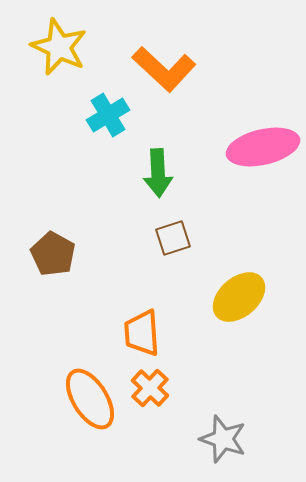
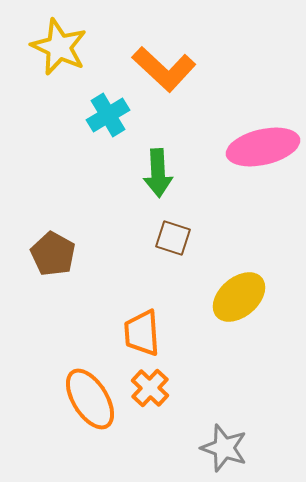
brown square: rotated 36 degrees clockwise
gray star: moved 1 px right, 9 px down
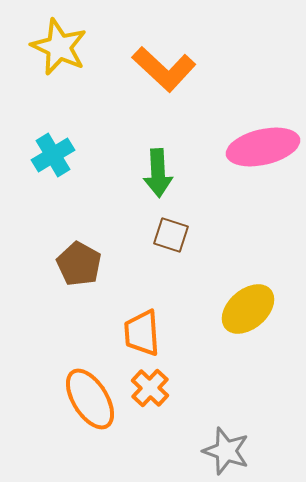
cyan cross: moved 55 px left, 40 px down
brown square: moved 2 px left, 3 px up
brown pentagon: moved 26 px right, 10 px down
yellow ellipse: moved 9 px right, 12 px down
gray star: moved 2 px right, 3 px down
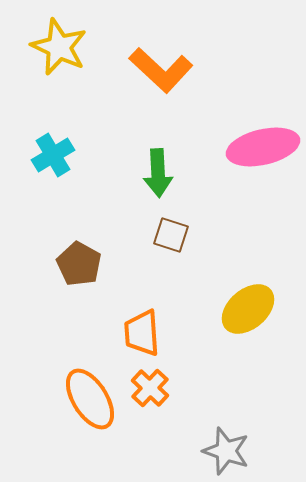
orange L-shape: moved 3 px left, 1 px down
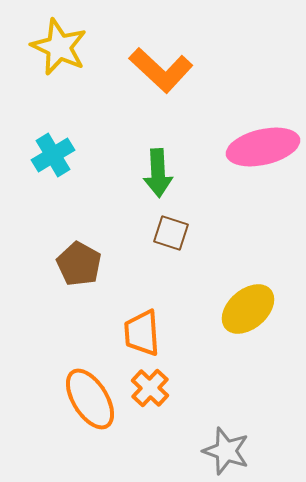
brown square: moved 2 px up
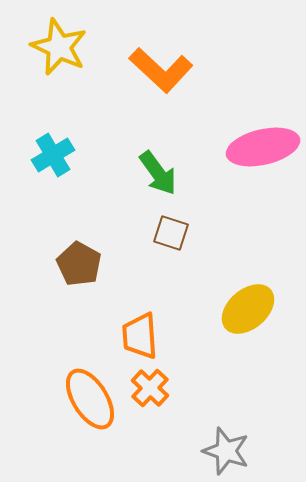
green arrow: rotated 33 degrees counterclockwise
orange trapezoid: moved 2 px left, 3 px down
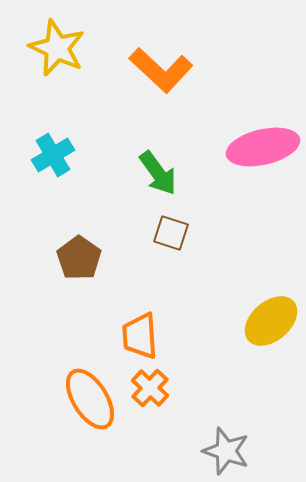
yellow star: moved 2 px left, 1 px down
brown pentagon: moved 6 px up; rotated 6 degrees clockwise
yellow ellipse: moved 23 px right, 12 px down
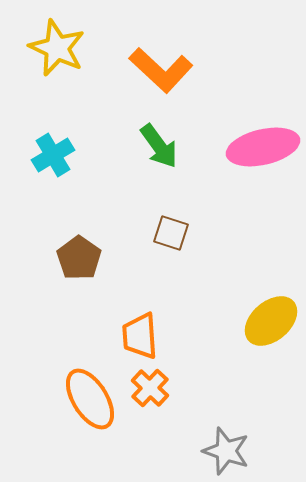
green arrow: moved 1 px right, 27 px up
